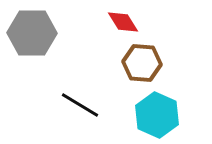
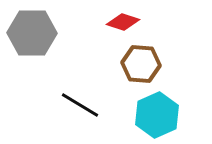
red diamond: rotated 40 degrees counterclockwise
brown hexagon: moved 1 px left, 1 px down
cyan hexagon: rotated 12 degrees clockwise
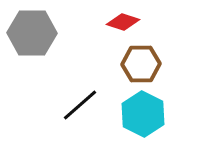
brown hexagon: rotated 6 degrees counterclockwise
black line: rotated 72 degrees counterclockwise
cyan hexagon: moved 14 px left, 1 px up; rotated 9 degrees counterclockwise
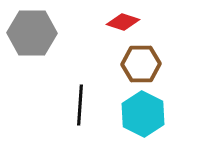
black line: rotated 45 degrees counterclockwise
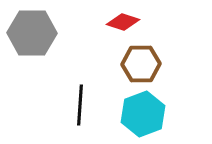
cyan hexagon: rotated 12 degrees clockwise
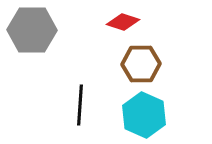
gray hexagon: moved 3 px up
cyan hexagon: moved 1 px right, 1 px down; rotated 15 degrees counterclockwise
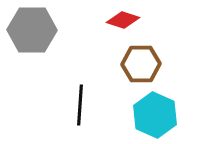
red diamond: moved 2 px up
cyan hexagon: moved 11 px right
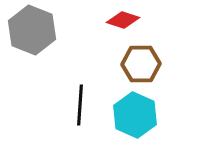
gray hexagon: rotated 21 degrees clockwise
cyan hexagon: moved 20 px left
